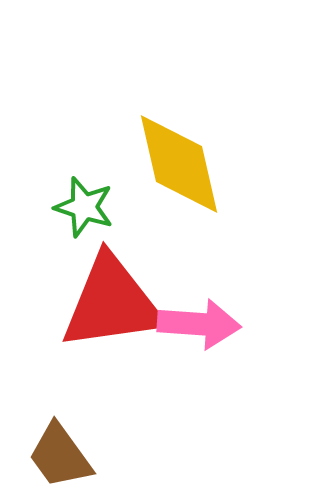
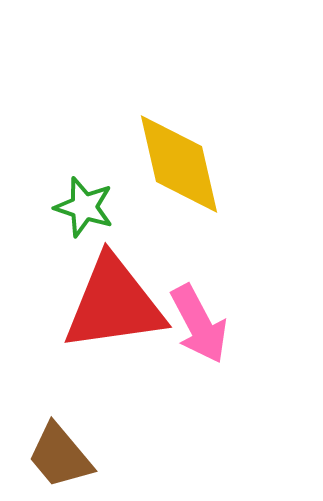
red triangle: moved 2 px right, 1 px down
pink arrow: rotated 58 degrees clockwise
brown trapezoid: rotated 4 degrees counterclockwise
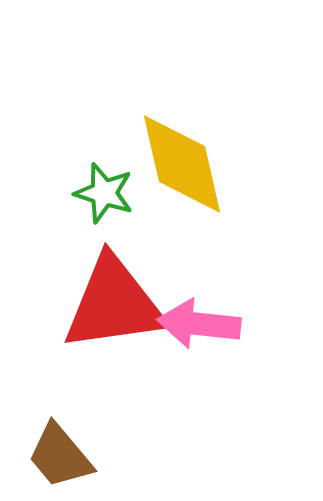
yellow diamond: moved 3 px right
green star: moved 20 px right, 14 px up
pink arrow: rotated 124 degrees clockwise
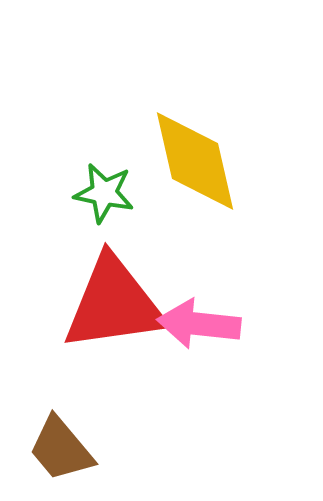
yellow diamond: moved 13 px right, 3 px up
green star: rotated 6 degrees counterclockwise
brown trapezoid: moved 1 px right, 7 px up
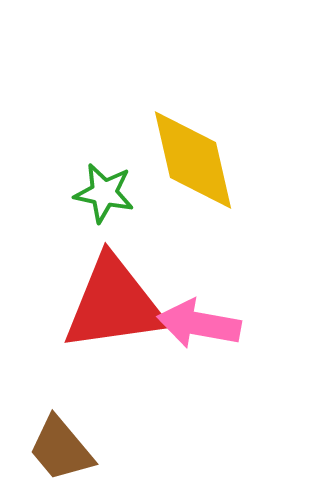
yellow diamond: moved 2 px left, 1 px up
pink arrow: rotated 4 degrees clockwise
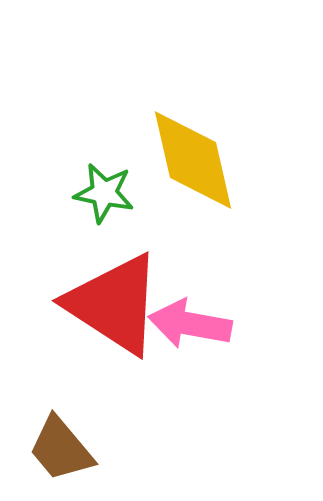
red triangle: rotated 41 degrees clockwise
pink arrow: moved 9 px left
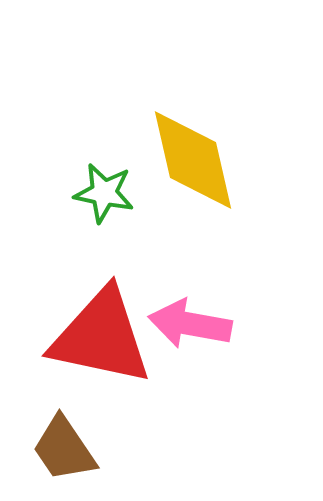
red triangle: moved 13 px left, 33 px down; rotated 21 degrees counterclockwise
brown trapezoid: moved 3 px right; rotated 6 degrees clockwise
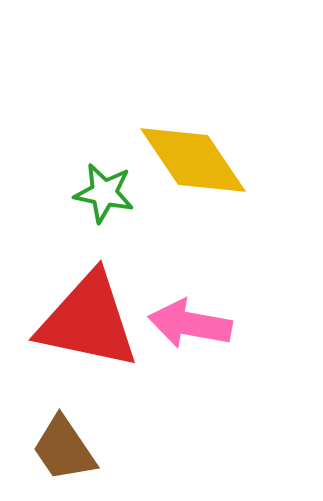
yellow diamond: rotated 21 degrees counterclockwise
red triangle: moved 13 px left, 16 px up
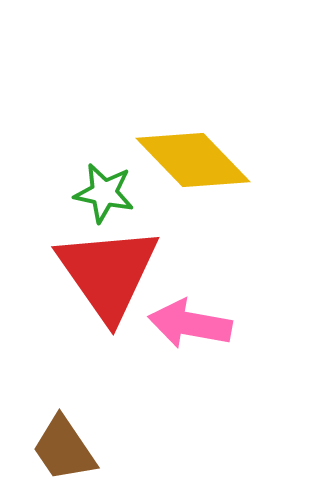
yellow diamond: rotated 10 degrees counterclockwise
red triangle: moved 20 px right, 48 px up; rotated 43 degrees clockwise
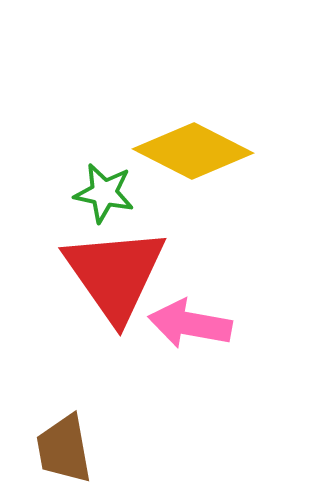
yellow diamond: moved 9 px up; rotated 19 degrees counterclockwise
red triangle: moved 7 px right, 1 px down
brown trapezoid: rotated 24 degrees clockwise
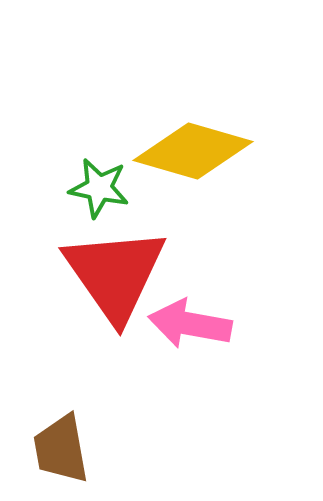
yellow diamond: rotated 11 degrees counterclockwise
green star: moved 5 px left, 5 px up
brown trapezoid: moved 3 px left
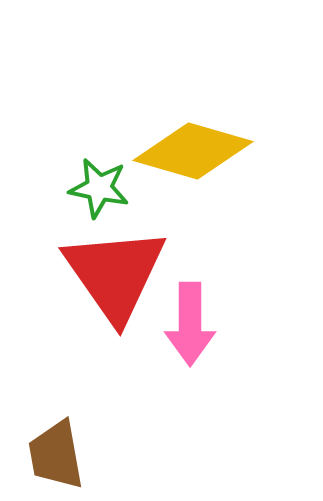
pink arrow: rotated 100 degrees counterclockwise
brown trapezoid: moved 5 px left, 6 px down
